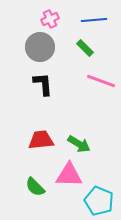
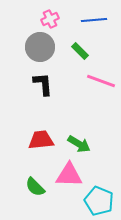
green rectangle: moved 5 px left, 3 px down
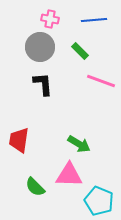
pink cross: rotated 36 degrees clockwise
red trapezoid: moved 22 px left; rotated 76 degrees counterclockwise
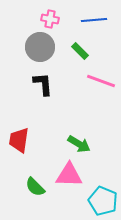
cyan pentagon: moved 4 px right
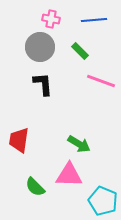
pink cross: moved 1 px right
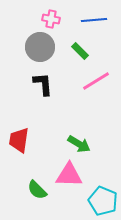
pink line: moved 5 px left; rotated 52 degrees counterclockwise
green semicircle: moved 2 px right, 3 px down
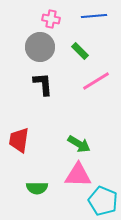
blue line: moved 4 px up
pink triangle: moved 9 px right
green semicircle: moved 2 px up; rotated 45 degrees counterclockwise
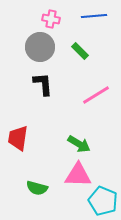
pink line: moved 14 px down
red trapezoid: moved 1 px left, 2 px up
green semicircle: rotated 15 degrees clockwise
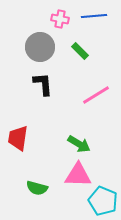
pink cross: moved 9 px right
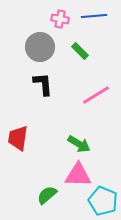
green semicircle: moved 10 px right, 7 px down; rotated 125 degrees clockwise
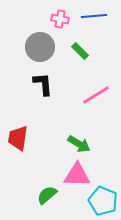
pink triangle: moved 1 px left
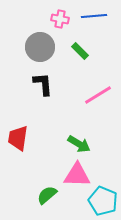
pink line: moved 2 px right
